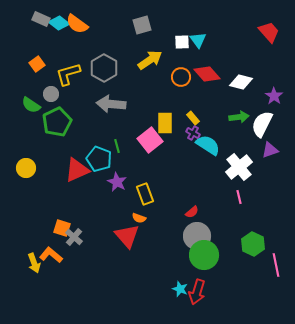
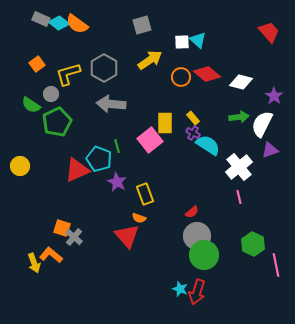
cyan triangle at (198, 40): rotated 12 degrees counterclockwise
red diamond at (207, 74): rotated 8 degrees counterclockwise
yellow circle at (26, 168): moved 6 px left, 2 px up
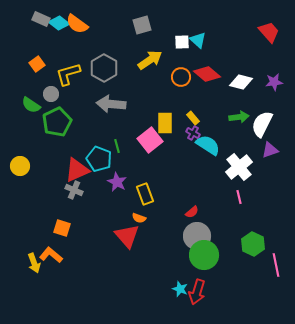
purple star at (274, 96): moved 14 px up; rotated 30 degrees clockwise
gray cross at (74, 237): moved 47 px up; rotated 18 degrees counterclockwise
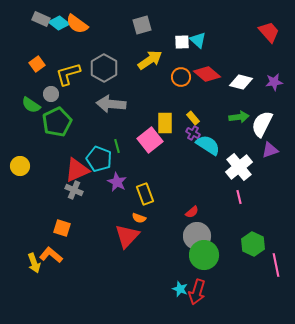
red triangle at (127, 236): rotated 24 degrees clockwise
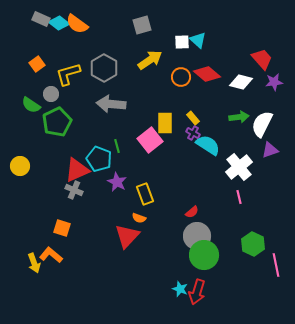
red trapezoid at (269, 32): moved 7 px left, 27 px down
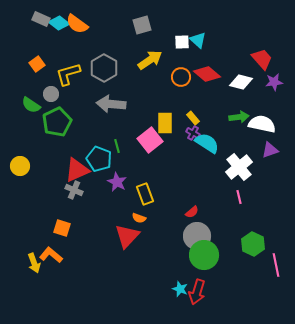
white semicircle at (262, 124): rotated 76 degrees clockwise
cyan semicircle at (208, 145): moved 1 px left, 2 px up
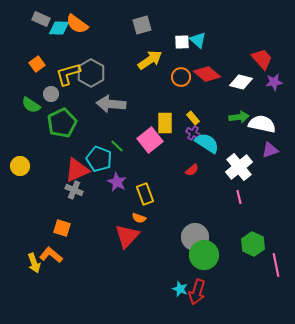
cyan diamond at (59, 23): moved 5 px down; rotated 35 degrees counterclockwise
gray hexagon at (104, 68): moved 13 px left, 5 px down
green pentagon at (57, 122): moved 5 px right, 1 px down
green line at (117, 146): rotated 32 degrees counterclockwise
red semicircle at (192, 212): moved 42 px up
gray circle at (197, 236): moved 2 px left, 1 px down
